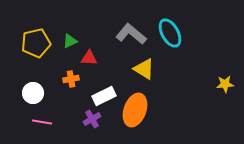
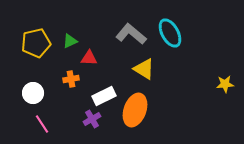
pink line: moved 2 px down; rotated 48 degrees clockwise
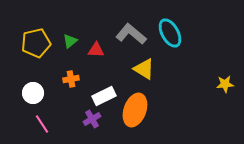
green triangle: rotated 14 degrees counterclockwise
red triangle: moved 7 px right, 8 px up
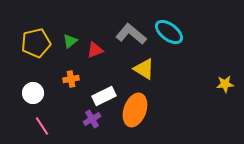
cyan ellipse: moved 1 px left, 1 px up; rotated 24 degrees counterclockwise
red triangle: moved 1 px left; rotated 24 degrees counterclockwise
pink line: moved 2 px down
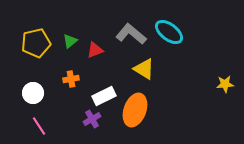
pink line: moved 3 px left
